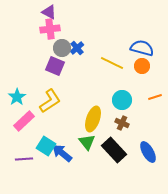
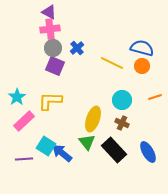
gray circle: moved 9 px left
yellow L-shape: rotated 145 degrees counterclockwise
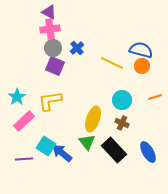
blue semicircle: moved 1 px left, 2 px down
yellow L-shape: rotated 10 degrees counterclockwise
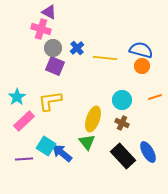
pink cross: moved 9 px left; rotated 24 degrees clockwise
yellow line: moved 7 px left, 5 px up; rotated 20 degrees counterclockwise
black rectangle: moved 9 px right, 6 px down
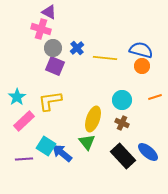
blue ellipse: rotated 20 degrees counterclockwise
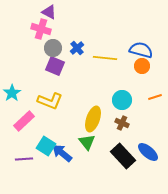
cyan star: moved 5 px left, 4 px up
yellow L-shape: rotated 150 degrees counterclockwise
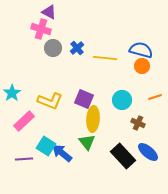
purple square: moved 29 px right, 33 px down
yellow ellipse: rotated 15 degrees counterclockwise
brown cross: moved 16 px right
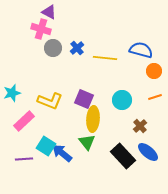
orange circle: moved 12 px right, 5 px down
cyan star: rotated 18 degrees clockwise
brown cross: moved 2 px right, 3 px down; rotated 24 degrees clockwise
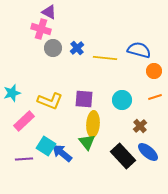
blue semicircle: moved 2 px left
purple square: rotated 18 degrees counterclockwise
yellow ellipse: moved 5 px down
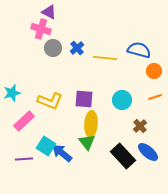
yellow ellipse: moved 2 px left
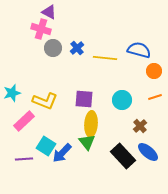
yellow L-shape: moved 5 px left
blue arrow: rotated 85 degrees counterclockwise
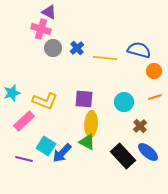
cyan circle: moved 2 px right, 2 px down
green triangle: rotated 24 degrees counterclockwise
purple line: rotated 18 degrees clockwise
